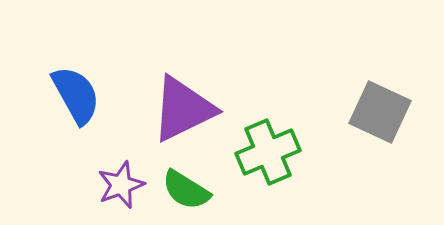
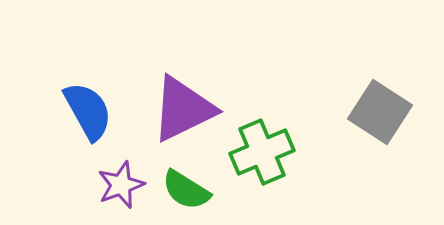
blue semicircle: moved 12 px right, 16 px down
gray square: rotated 8 degrees clockwise
green cross: moved 6 px left
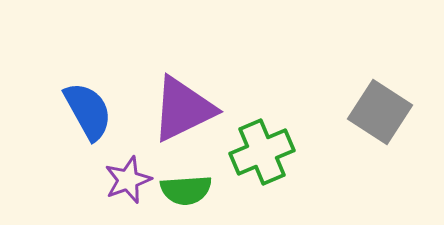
purple star: moved 7 px right, 5 px up
green semicircle: rotated 36 degrees counterclockwise
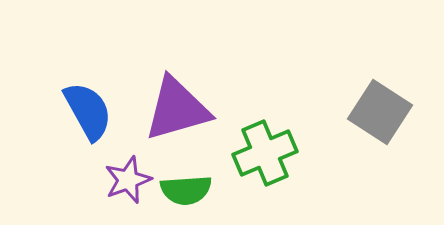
purple triangle: moved 6 px left; rotated 10 degrees clockwise
green cross: moved 3 px right, 1 px down
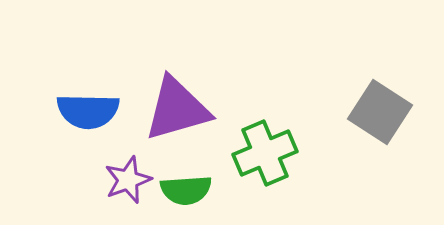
blue semicircle: rotated 120 degrees clockwise
